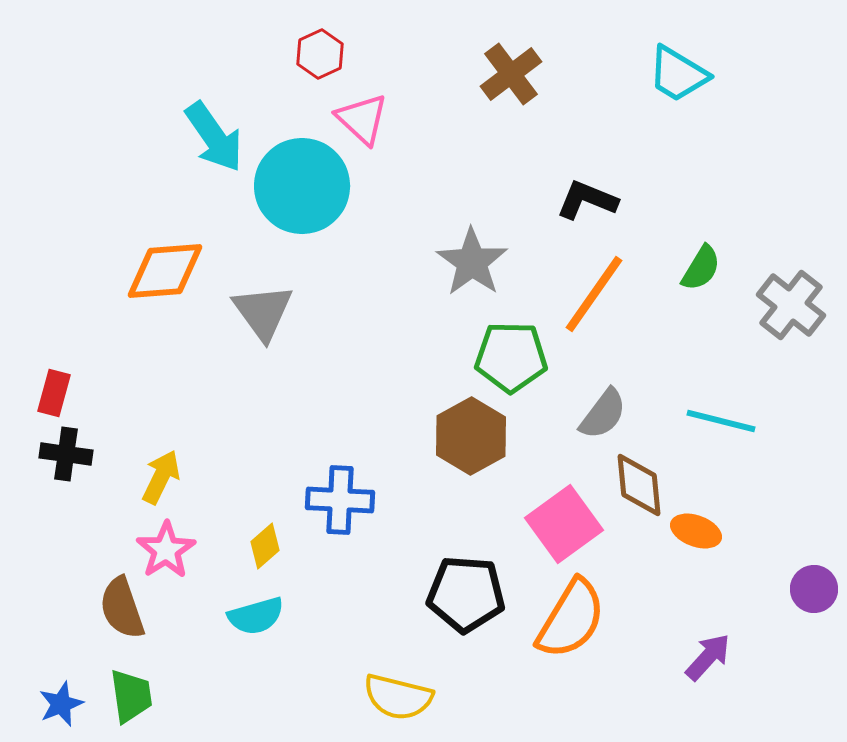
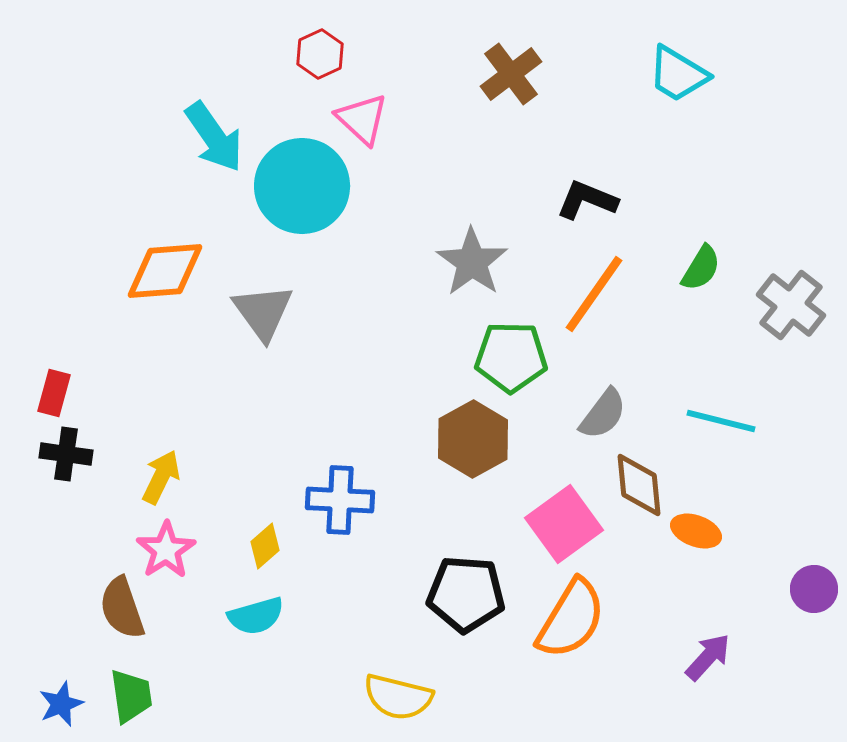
brown hexagon: moved 2 px right, 3 px down
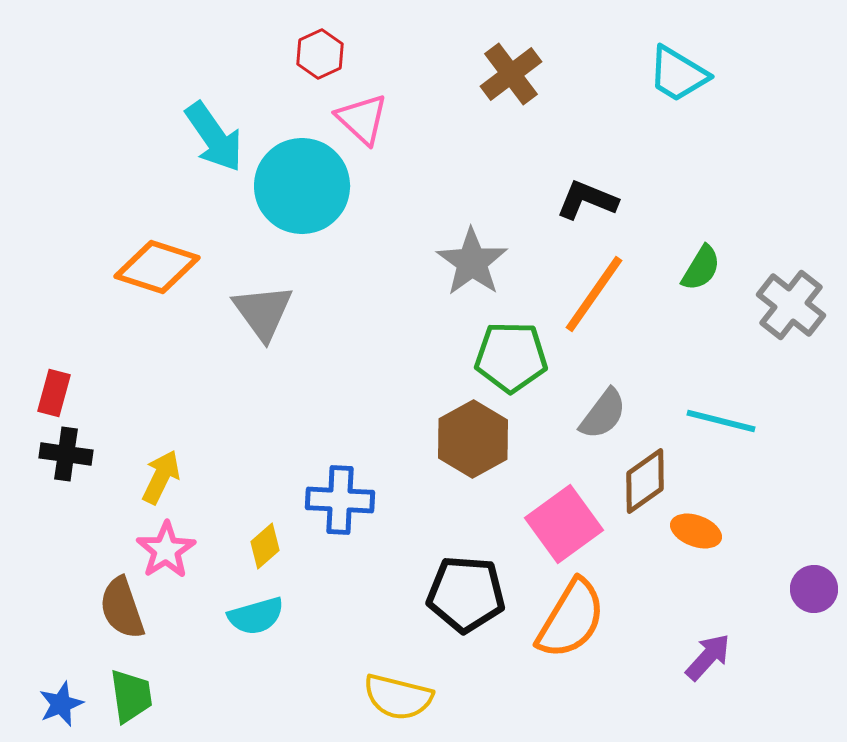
orange diamond: moved 8 px left, 4 px up; rotated 22 degrees clockwise
brown diamond: moved 6 px right, 4 px up; rotated 60 degrees clockwise
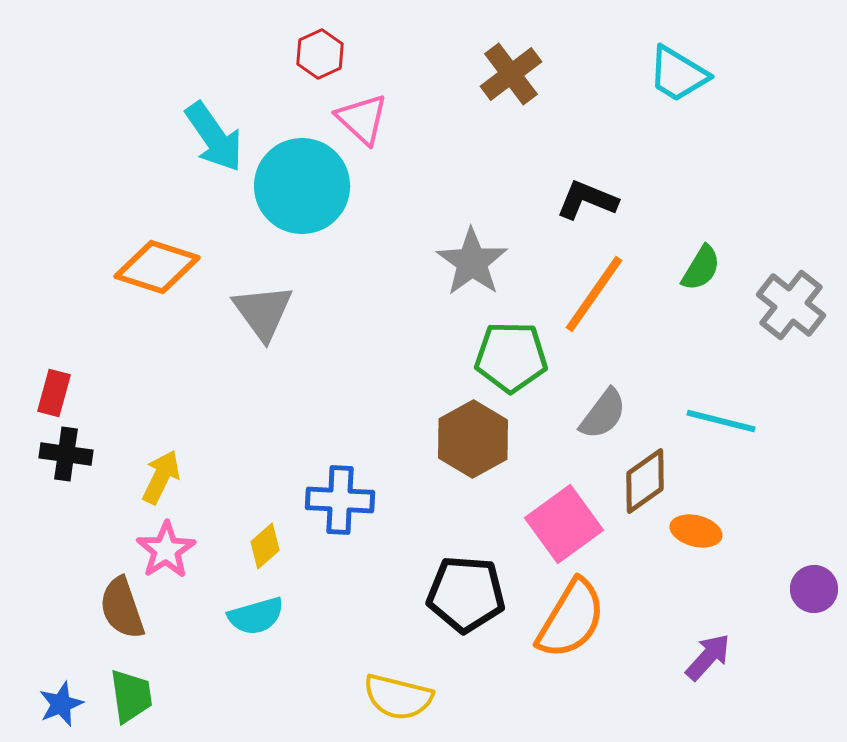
orange ellipse: rotated 6 degrees counterclockwise
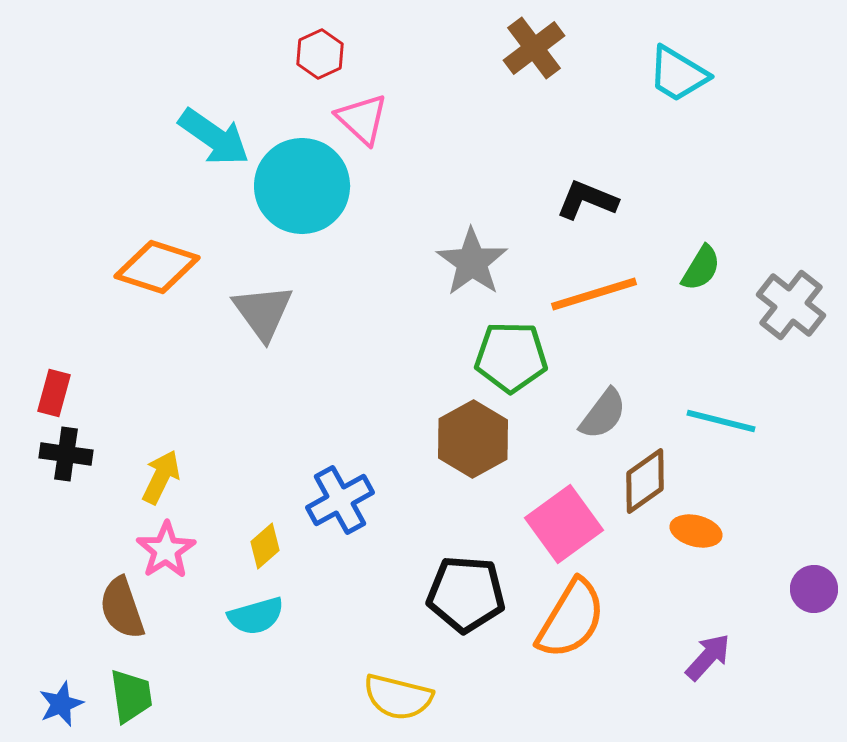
brown cross: moved 23 px right, 26 px up
cyan arrow: rotated 20 degrees counterclockwise
orange line: rotated 38 degrees clockwise
blue cross: rotated 32 degrees counterclockwise
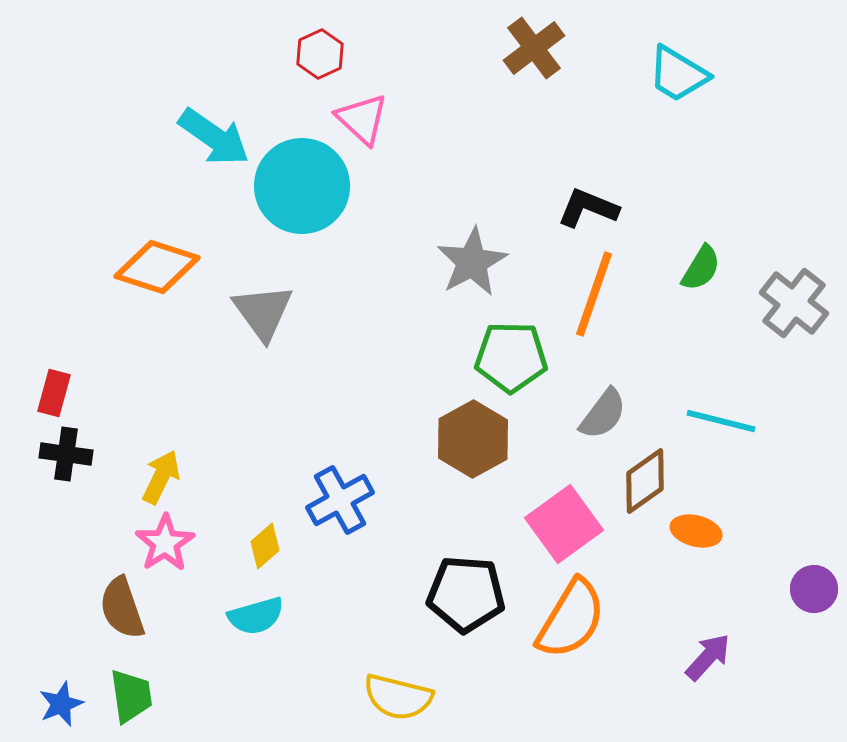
black L-shape: moved 1 px right, 8 px down
gray star: rotated 8 degrees clockwise
orange line: rotated 54 degrees counterclockwise
gray cross: moved 3 px right, 2 px up
pink star: moved 1 px left, 7 px up
